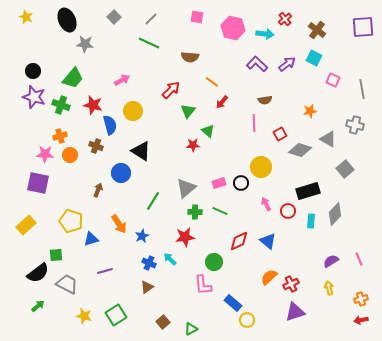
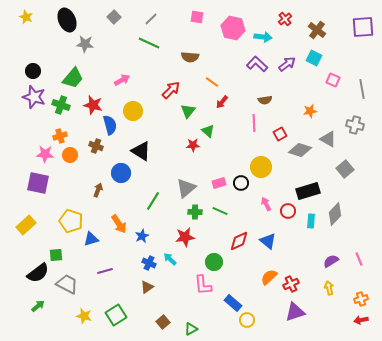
cyan arrow at (265, 34): moved 2 px left, 3 px down
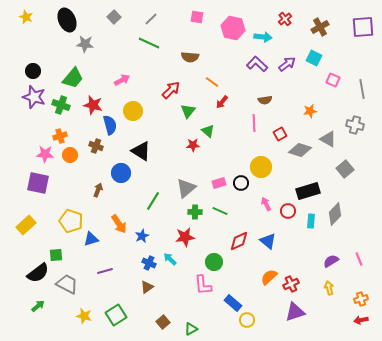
brown cross at (317, 30): moved 3 px right, 3 px up; rotated 24 degrees clockwise
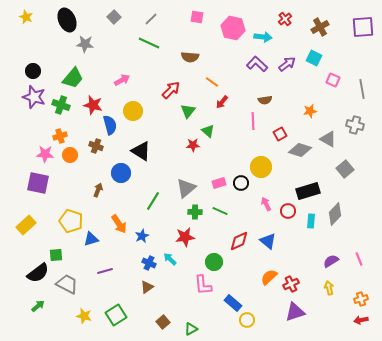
pink line at (254, 123): moved 1 px left, 2 px up
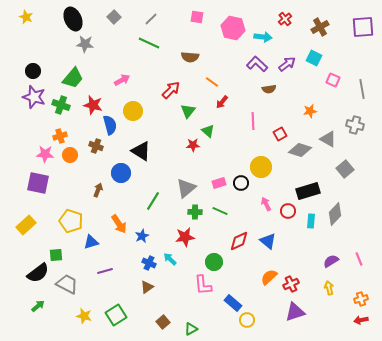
black ellipse at (67, 20): moved 6 px right, 1 px up
brown semicircle at (265, 100): moved 4 px right, 11 px up
blue triangle at (91, 239): moved 3 px down
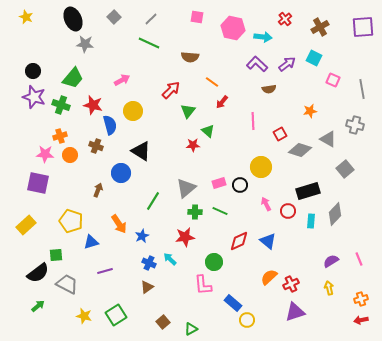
black circle at (241, 183): moved 1 px left, 2 px down
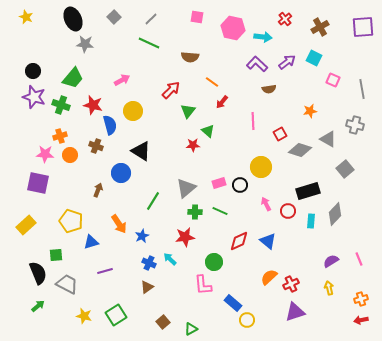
purple arrow at (287, 64): moved 2 px up
black semicircle at (38, 273): rotated 75 degrees counterclockwise
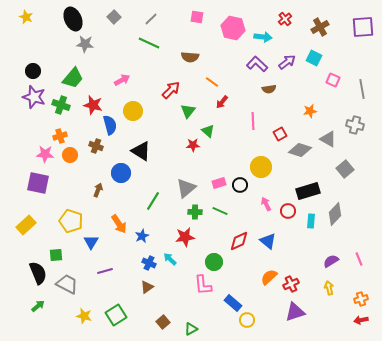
blue triangle at (91, 242): rotated 42 degrees counterclockwise
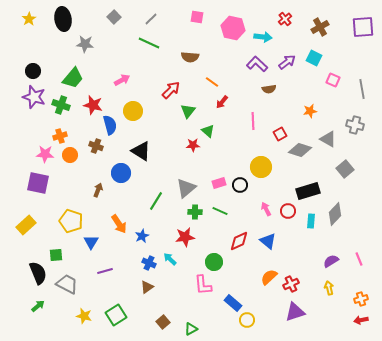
yellow star at (26, 17): moved 3 px right, 2 px down; rotated 16 degrees clockwise
black ellipse at (73, 19): moved 10 px left; rotated 15 degrees clockwise
green line at (153, 201): moved 3 px right
pink arrow at (266, 204): moved 5 px down
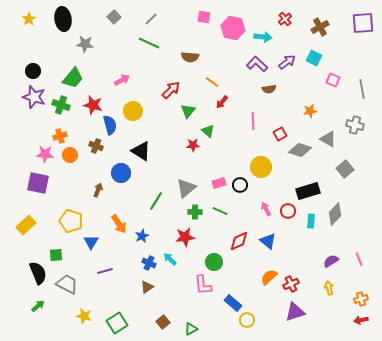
pink square at (197, 17): moved 7 px right
purple square at (363, 27): moved 4 px up
green square at (116, 315): moved 1 px right, 8 px down
